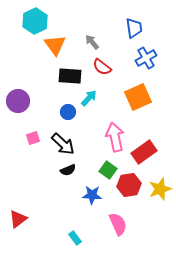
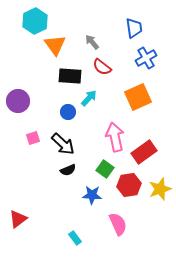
green square: moved 3 px left, 1 px up
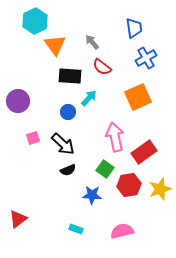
pink semicircle: moved 4 px right, 7 px down; rotated 80 degrees counterclockwise
cyan rectangle: moved 1 px right, 9 px up; rotated 32 degrees counterclockwise
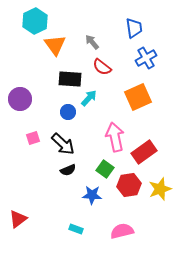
black rectangle: moved 3 px down
purple circle: moved 2 px right, 2 px up
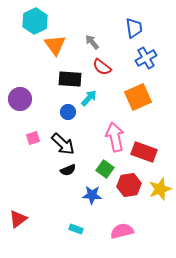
red rectangle: rotated 55 degrees clockwise
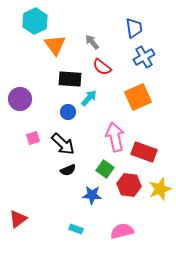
blue cross: moved 2 px left, 1 px up
red hexagon: rotated 15 degrees clockwise
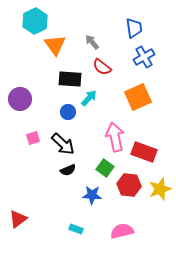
green square: moved 1 px up
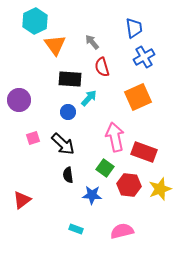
red semicircle: rotated 36 degrees clockwise
purple circle: moved 1 px left, 1 px down
black semicircle: moved 5 px down; rotated 105 degrees clockwise
red triangle: moved 4 px right, 19 px up
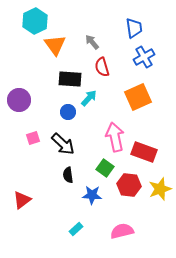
cyan rectangle: rotated 64 degrees counterclockwise
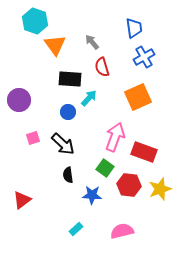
cyan hexagon: rotated 15 degrees counterclockwise
pink arrow: rotated 32 degrees clockwise
